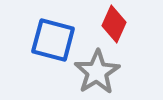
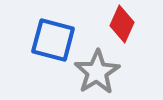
red diamond: moved 8 px right
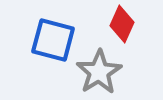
gray star: moved 2 px right
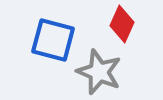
gray star: rotated 18 degrees counterclockwise
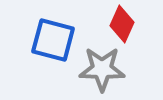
gray star: moved 3 px right, 3 px up; rotated 21 degrees counterclockwise
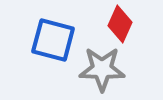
red diamond: moved 2 px left
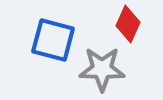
red diamond: moved 8 px right
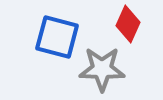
blue square: moved 4 px right, 3 px up
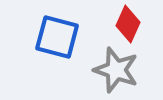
gray star: moved 14 px right, 1 px down; rotated 18 degrees clockwise
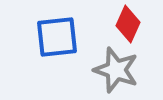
blue square: rotated 21 degrees counterclockwise
